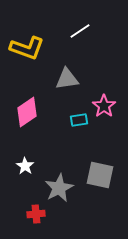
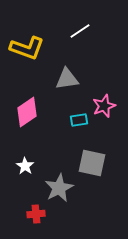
pink star: rotated 15 degrees clockwise
gray square: moved 8 px left, 12 px up
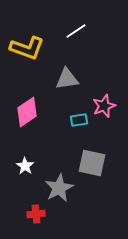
white line: moved 4 px left
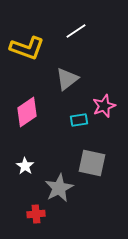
gray triangle: rotated 30 degrees counterclockwise
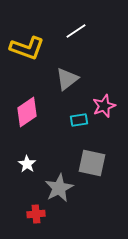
white star: moved 2 px right, 2 px up
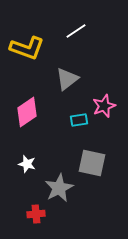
white star: rotated 18 degrees counterclockwise
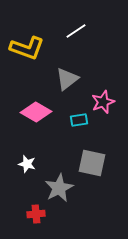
pink star: moved 1 px left, 4 px up
pink diamond: moved 9 px right; rotated 64 degrees clockwise
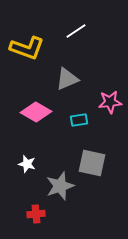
gray triangle: rotated 15 degrees clockwise
pink star: moved 7 px right; rotated 15 degrees clockwise
gray star: moved 1 px right, 2 px up; rotated 8 degrees clockwise
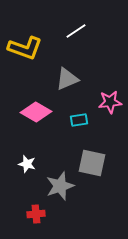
yellow L-shape: moved 2 px left
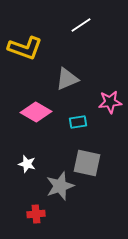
white line: moved 5 px right, 6 px up
cyan rectangle: moved 1 px left, 2 px down
gray square: moved 5 px left
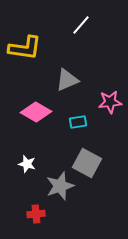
white line: rotated 15 degrees counterclockwise
yellow L-shape: rotated 12 degrees counterclockwise
gray triangle: moved 1 px down
gray square: rotated 16 degrees clockwise
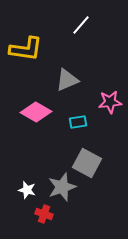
yellow L-shape: moved 1 px right, 1 px down
white star: moved 26 px down
gray star: moved 2 px right, 1 px down
red cross: moved 8 px right; rotated 24 degrees clockwise
